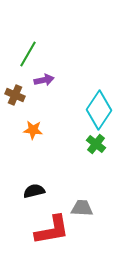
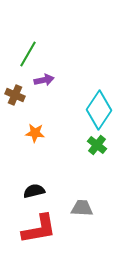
orange star: moved 2 px right, 3 px down
green cross: moved 1 px right, 1 px down
red L-shape: moved 13 px left, 1 px up
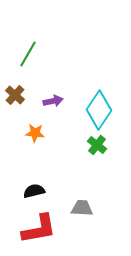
purple arrow: moved 9 px right, 21 px down
brown cross: rotated 18 degrees clockwise
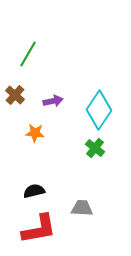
green cross: moved 2 px left, 3 px down
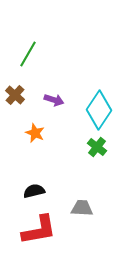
purple arrow: moved 1 px right, 1 px up; rotated 30 degrees clockwise
orange star: rotated 18 degrees clockwise
green cross: moved 2 px right, 1 px up
red L-shape: moved 1 px down
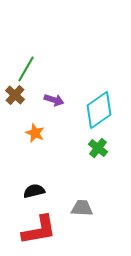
green line: moved 2 px left, 15 px down
cyan diamond: rotated 21 degrees clockwise
green cross: moved 1 px right, 1 px down
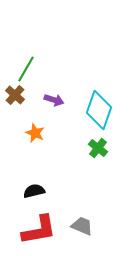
cyan diamond: rotated 36 degrees counterclockwise
gray trapezoid: moved 18 px down; rotated 20 degrees clockwise
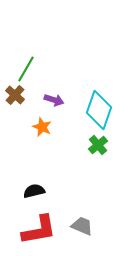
orange star: moved 7 px right, 6 px up
green cross: moved 3 px up; rotated 12 degrees clockwise
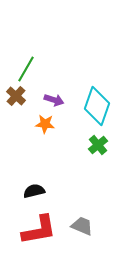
brown cross: moved 1 px right, 1 px down
cyan diamond: moved 2 px left, 4 px up
orange star: moved 3 px right, 3 px up; rotated 18 degrees counterclockwise
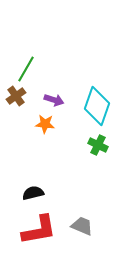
brown cross: rotated 12 degrees clockwise
green cross: rotated 24 degrees counterclockwise
black semicircle: moved 1 px left, 2 px down
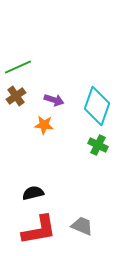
green line: moved 8 px left, 2 px up; rotated 36 degrees clockwise
orange star: moved 1 px left, 1 px down
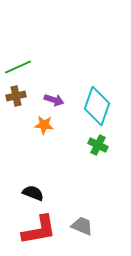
brown cross: rotated 24 degrees clockwise
black semicircle: rotated 35 degrees clockwise
